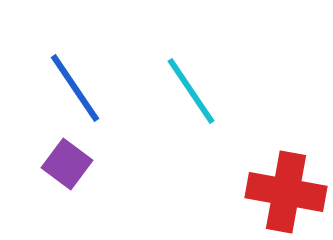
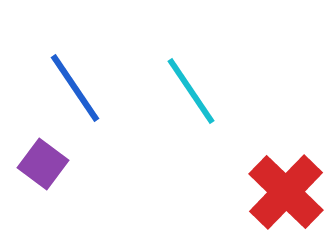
purple square: moved 24 px left
red cross: rotated 34 degrees clockwise
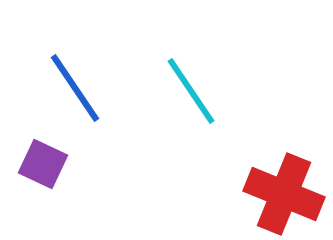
purple square: rotated 12 degrees counterclockwise
red cross: moved 2 px left, 2 px down; rotated 22 degrees counterclockwise
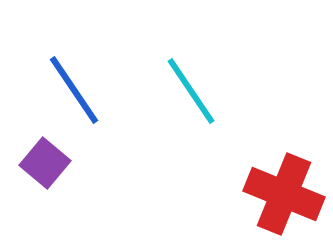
blue line: moved 1 px left, 2 px down
purple square: moved 2 px right, 1 px up; rotated 15 degrees clockwise
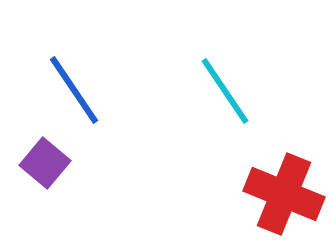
cyan line: moved 34 px right
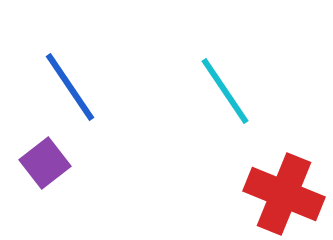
blue line: moved 4 px left, 3 px up
purple square: rotated 12 degrees clockwise
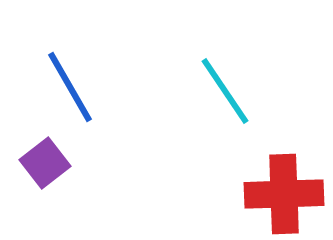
blue line: rotated 4 degrees clockwise
red cross: rotated 24 degrees counterclockwise
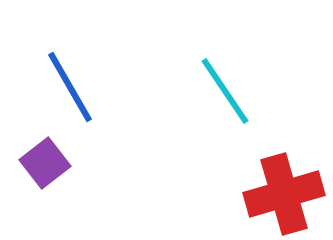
red cross: rotated 14 degrees counterclockwise
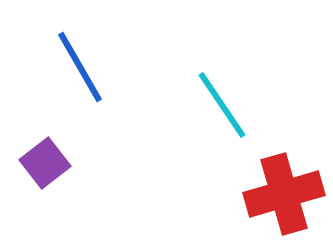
blue line: moved 10 px right, 20 px up
cyan line: moved 3 px left, 14 px down
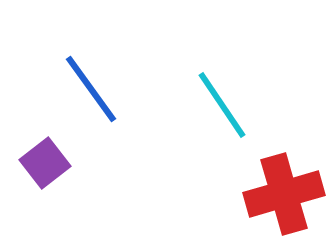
blue line: moved 11 px right, 22 px down; rotated 6 degrees counterclockwise
